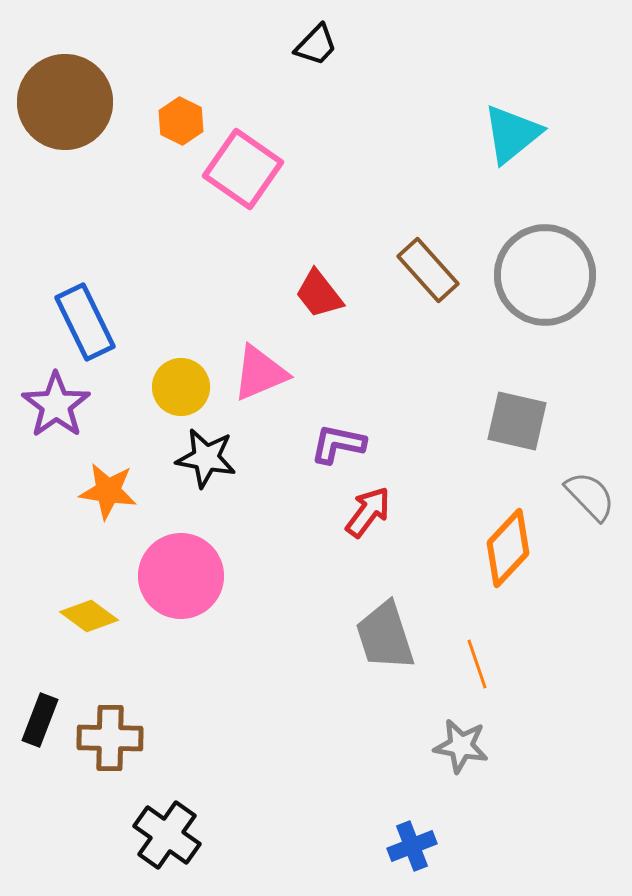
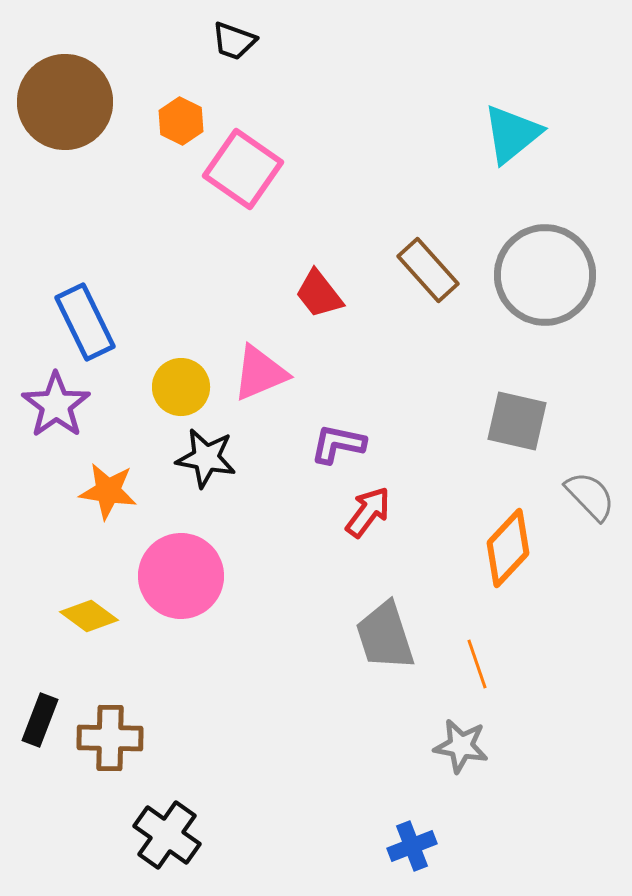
black trapezoid: moved 82 px left, 4 px up; rotated 66 degrees clockwise
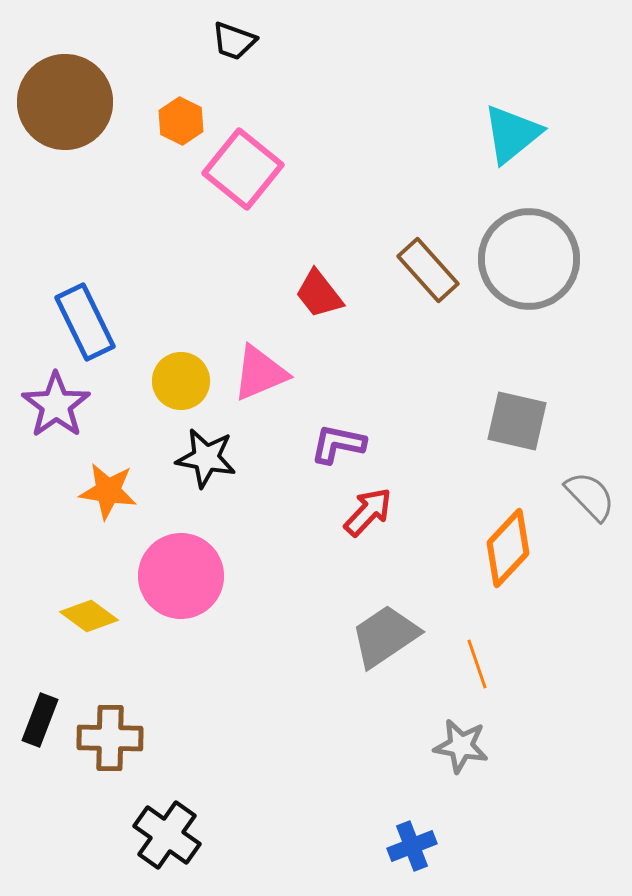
pink square: rotated 4 degrees clockwise
gray circle: moved 16 px left, 16 px up
yellow circle: moved 6 px up
red arrow: rotated 6 degrees clockwise
gray trapezoid: rotated 74 degrees clockwise
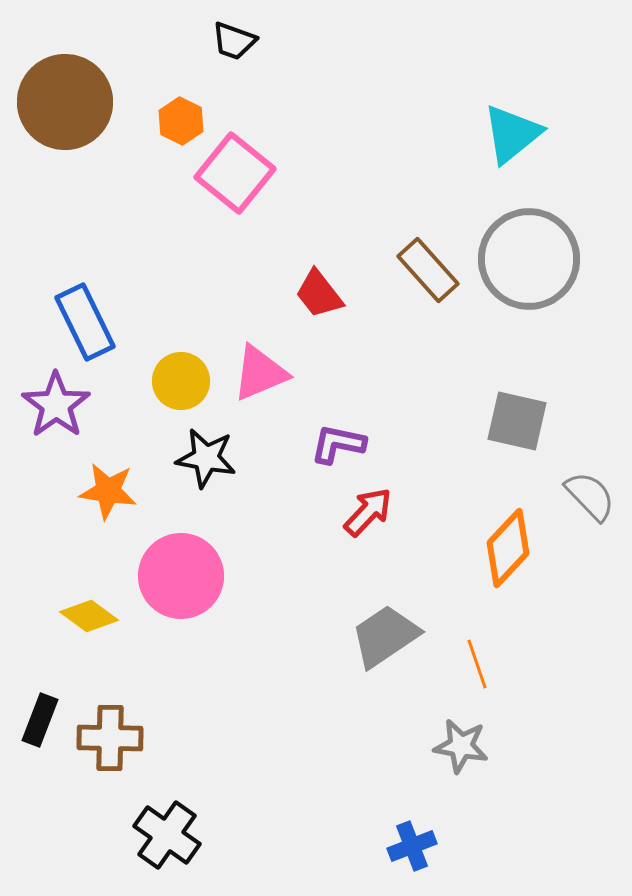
pink square: moved 8 px left, 4 px down
